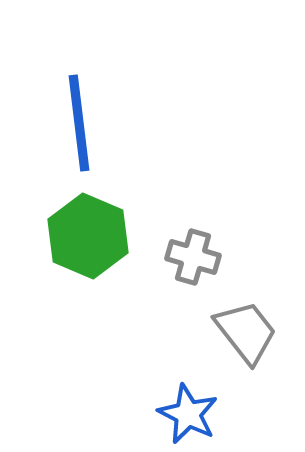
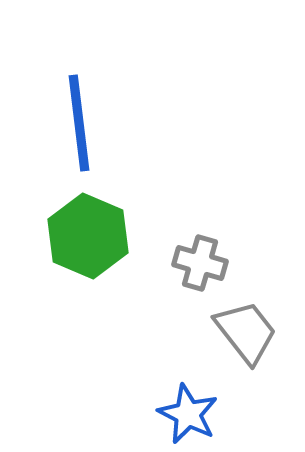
gray cross: moved 7 px right, 6 px down
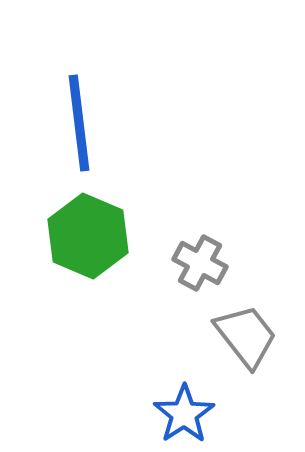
gray cross: rotated 12 degrees clockwise
gray trapezoid: moved 4 px down
blue star: moved 4 px left; rotated 12 degrees clockwise
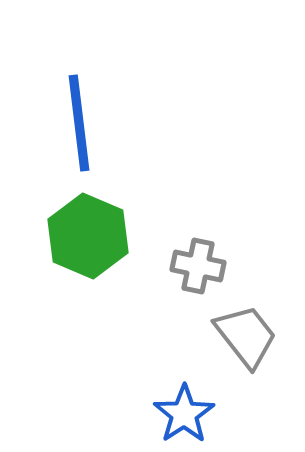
gray cross: moved 2 px left, 3 px down; rotated 16 degrees counterclockwise
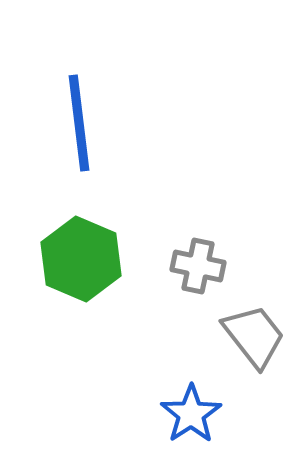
green hexagon: moved 7 px left, 23 px down
gray trapezoid: moved 8 px right
blue star: moved 7 px right
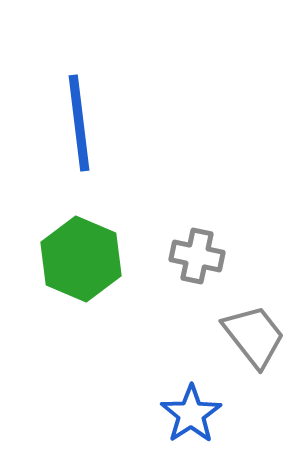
gray cross: moved 1 px left, 10 px up
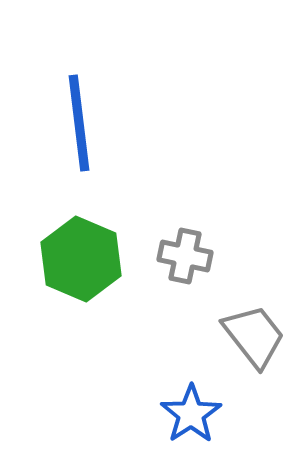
gray cross: moved 12 px left
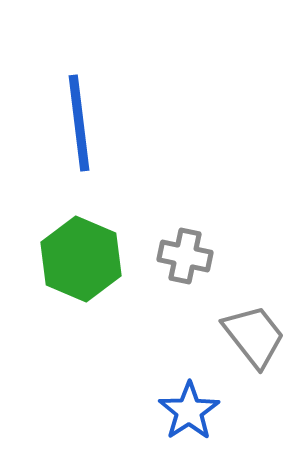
blue star: moved 2 px left, 3 px up
